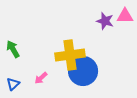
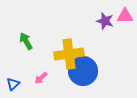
green arrow: moved 13 px right, 8 px up
yellow cross: moved 1 px left, 1 px up
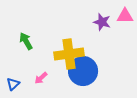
purple star: moved 3 px left, 1 px down
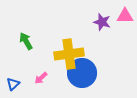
blue circle: moved 1 px left, 2 px down
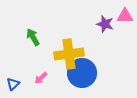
purple star: moved 3 px right, 2 px down
green arrow: moved 7 px right, 4 px up
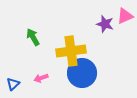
pink triangle: rotated 24 degrees counterclockwise
yellow cross: moved 2 px right, 3 px up
pink arrow: rotated 24 degrees clockwise
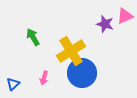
yellow cross: rotated 24 degrees counterclockwise
pink arrow: moved 3 px right; rotated 56 degrees counterclockwise
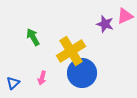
pink arrow: moved 2 px left
blue triangle: moved 1 px up
